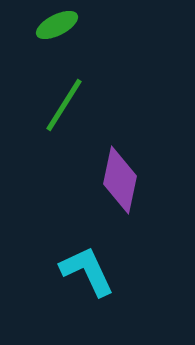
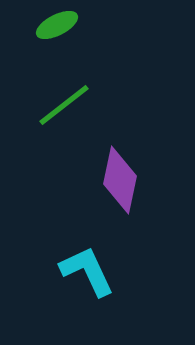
green line: rotated 20 degrees clockwise
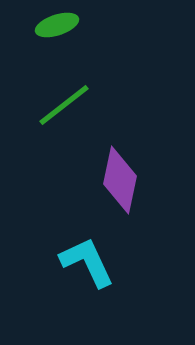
green ellipse: rotated 9 degrees clockwise
cyan L-shape: moved 9 px up
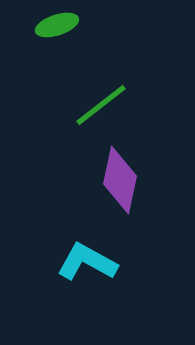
green line: moved 37 px right
cyan L-shape: rotated 36 degrees counterclockwise
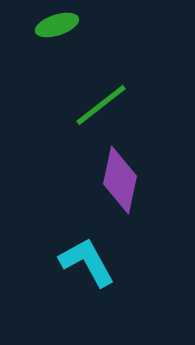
cyan L-shape: rotated 32 degrees clockwise
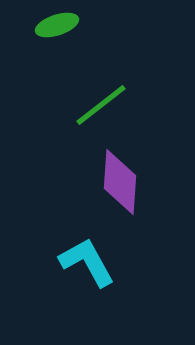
purple diamond: moved 2 px down; rotated 8 degrees counterclockwise
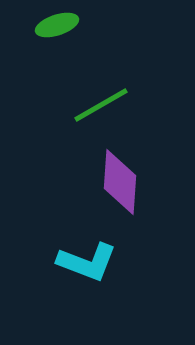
green line: rotated 8 degrees clockwise
cyan L-shape: rotated 140 degrees clockwise
